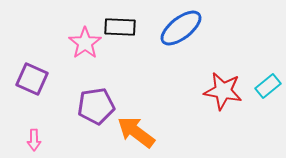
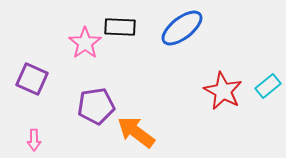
blue ellipse: moved 1 px right
red star: rotated 18 degrees clockwise
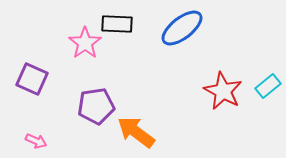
black rectangle: moved 3 px left, 3 px up
pink arrow: moved 2 px right, 1 px down; rotated 65 degrees counterclockwise
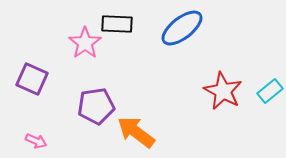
cyan rectangle: moved 2 px right, 5 px down
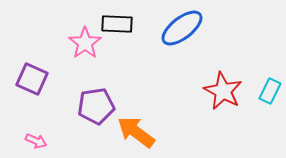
cyan rectangle: rotated 25 degrees counterclockwise
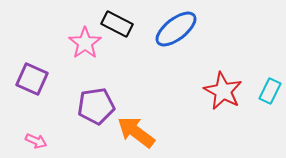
black rectangle: rotated 24 degrees clockwise
blue ellipse: moved 6 px left, 1 px down
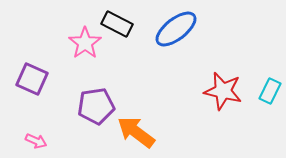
red star: rotated 15 degrees counterclockwise
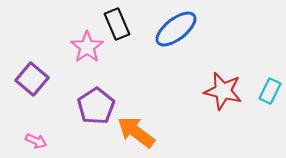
black rectangle: rotated 40 degrees clockwise
pink star: moved 2 px right, 4 px down
purple square: rotated 16 degrees clockwise
purple pentagon: rotated 24 degrees counterclockwise
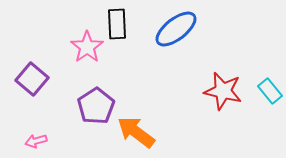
black rectangle: rotated 20 degrees clockwise
cyan rectangle: rotated 65 degrees counterclockwise
pink arrow: rotated 140 degrees clockwise
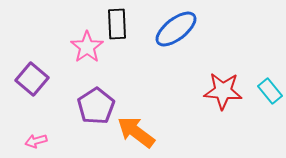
red star: rotated 9 degrees counterclockwise
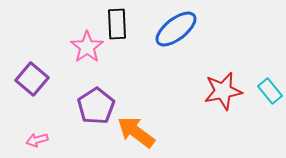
red star: rotated 15 degrees counterclockwise
pink arrow: moved 1 px right, 1 px up
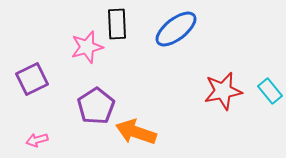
pink star: rotated 20 degrees clockwise
purple square: rotated 24 degrees clockwise
orange arrow: rotated 18 degrees counterclockwise
